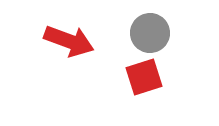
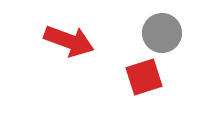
gray circle: moved 12 px right
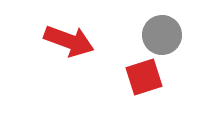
gray circle: moved 2 px down
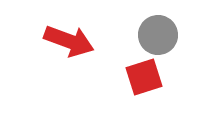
gray circle: moved 4 px left
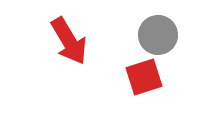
red arrow: rotated 39 degrees clockwise
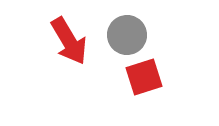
gray circle: moved 31 px left
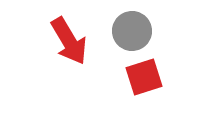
gray circle: moved 5 px right, 4 px up
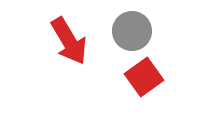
red square: rotated 18 degrees counterclockwise
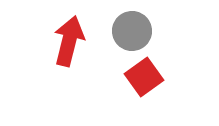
red arrow: rotated 135 degrees counterclockwise
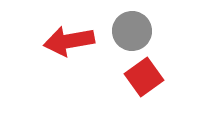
red arrow: rotated 114 degrees counterclockwise
